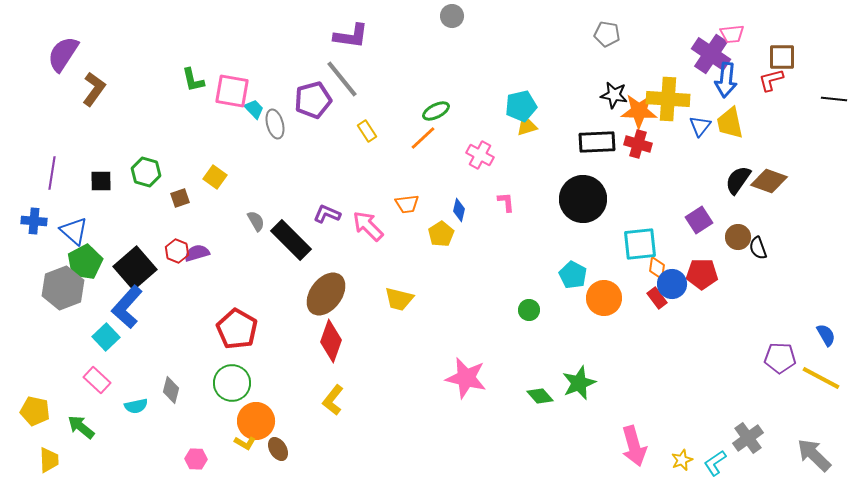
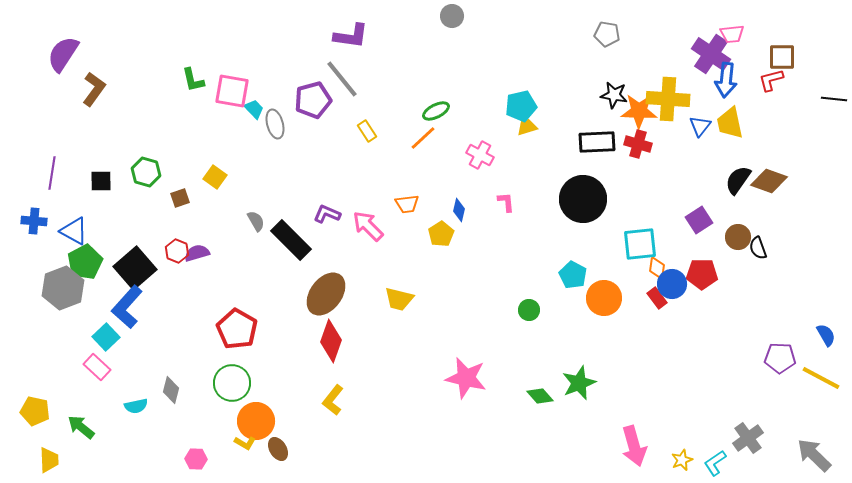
blue triangle at (74, 231): rotated 12 degrees counterclockwise
pink rectangle at (97, 380): moved 13 px up
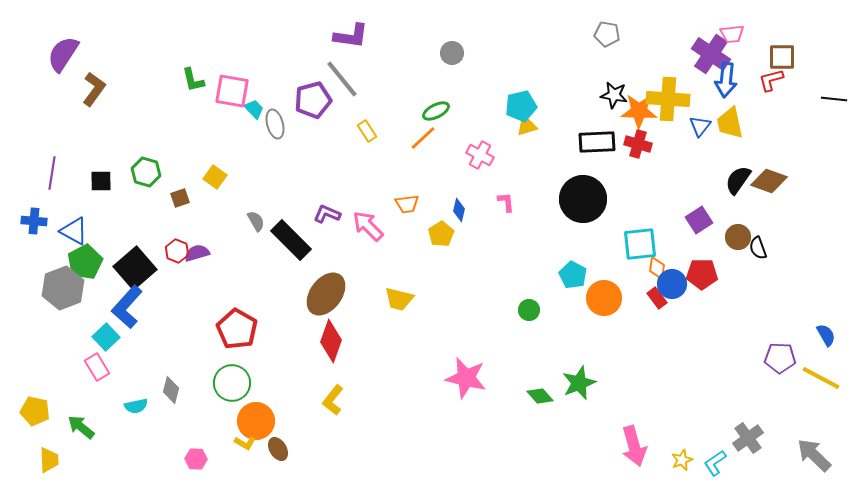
gray circle at (452, 16): moved 37 px down
pink rectangle at (97, 367): rotated 16 degrees clockwise
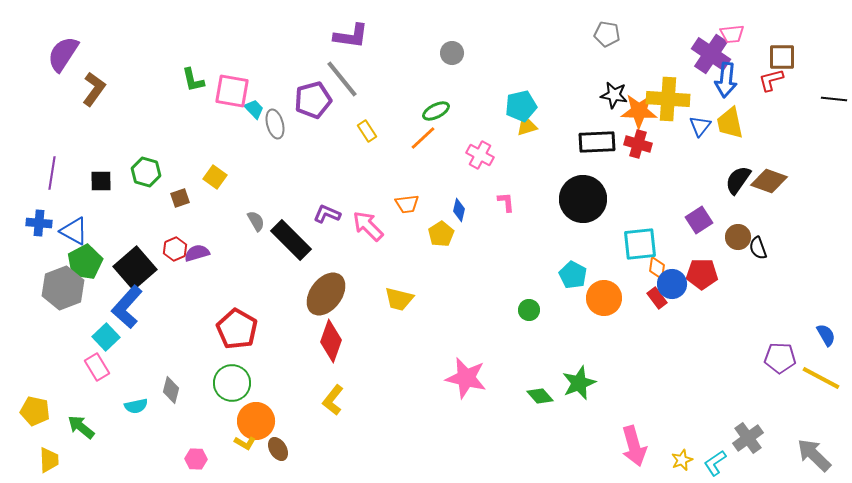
blue cross at (34, 221): moved 5 px right, 2 px down
red hexagon at (177, 251): moved 2 px left, 2 px up; rotated 15 degrees clockwise
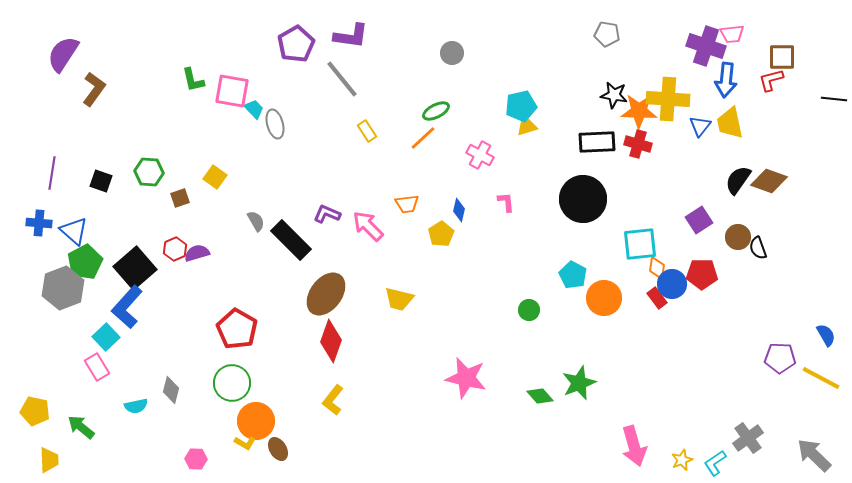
purple cross at (711, 54): moved 5 px left, 8 px up; rotated 15 degrees counterclockwise
purple pentagon at (313, 100): moved 17 px left, 56 px up; rotated 15 degrees counterclockwise
green hexagon at (146, 172): moved 3 px right; rotated 12 degrees counterclockwise
black square at (101, 181): rotated 20 degrees clockwise
blue triangle at (74, 231): rotated 12 degrees clockwise
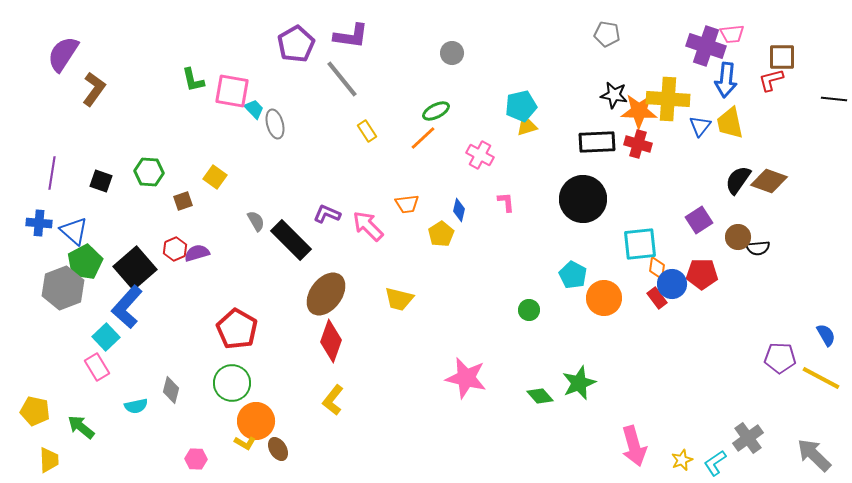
brown square at (180, 198): moved 3 px right, 3 px down
black semicircle at (758, 248): rotated 75 degrees counterclockwise
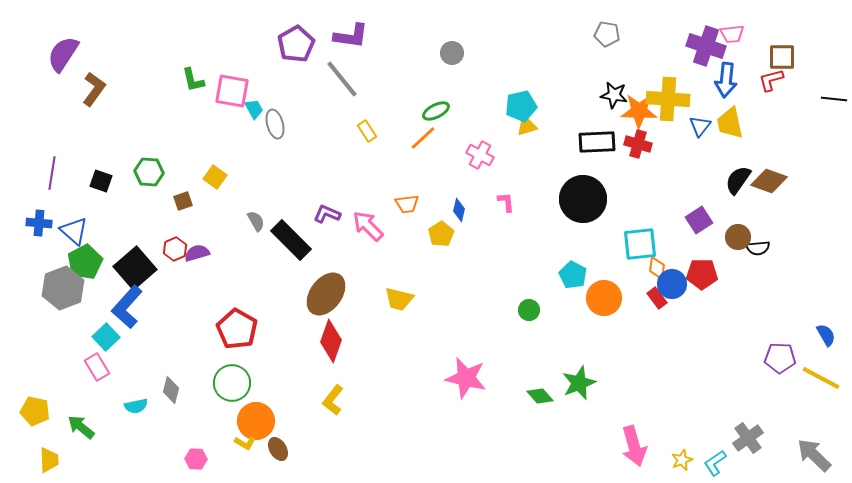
cyan trapezoid at (254, 109): rotated 15 degrees clockwise
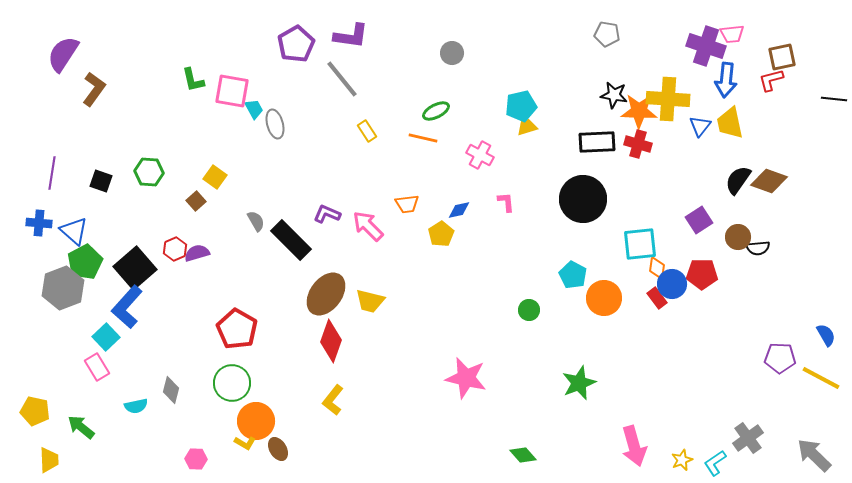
brown square at (782, 57): rotated 12 degrees counterclockwise
orange line at (423, 138): rotated 56 degrees clockwise
brown square at (183, 201): moved 13 px right; rotated 24 degrees counterclockwise
blue diamond at (459, 210): rotated 65 degrees clockwise
yellow trapezoid at (399, 299): moved 29 px left, 2 px down
green diamond at (540, 396): moved 17 px left, 59 px down
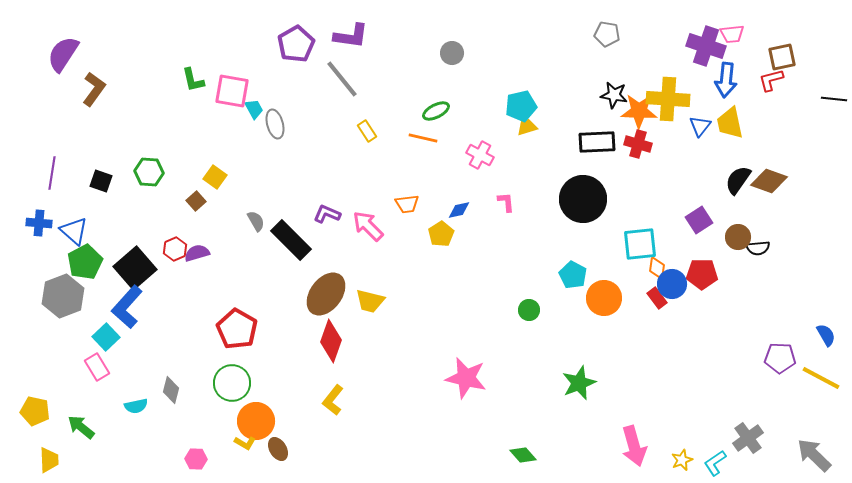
gray hexagon at (63, 288): moved 8 px down
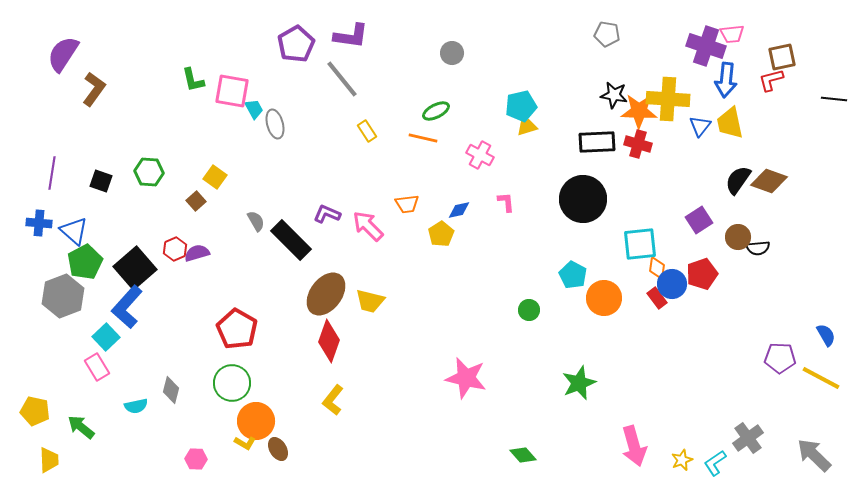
red pentagon at (702, 274): rotated 20 degrees counterclockwise
red diamond at (331, 341): moved 2 px left
